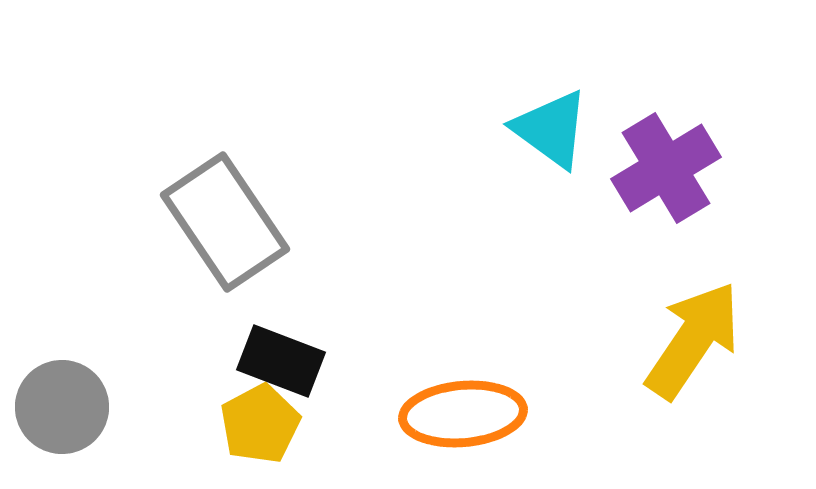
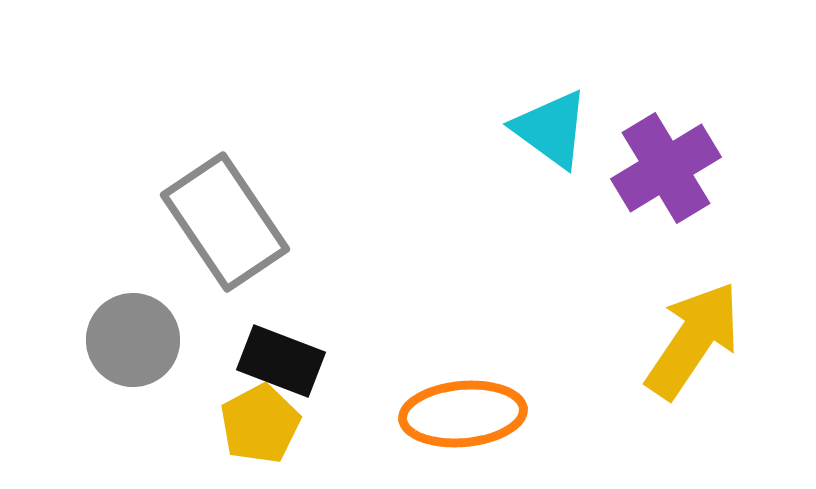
gray circle: moved 71 px right, 67 px up
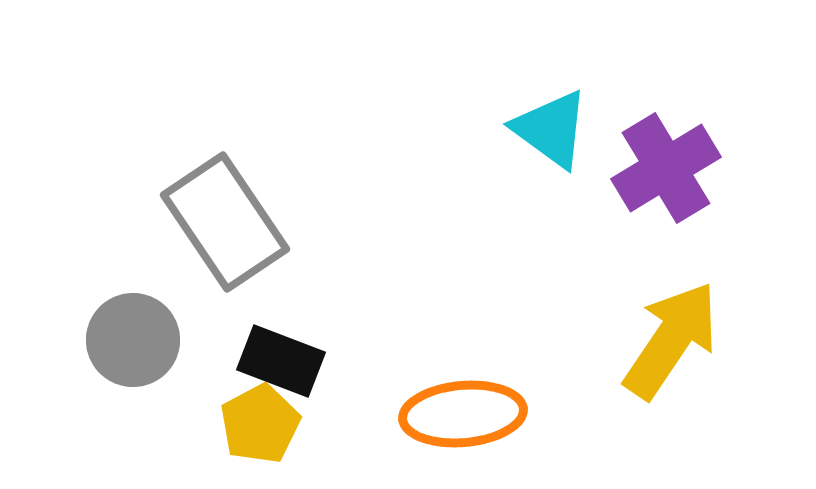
yellow arrow: moved 22 px left
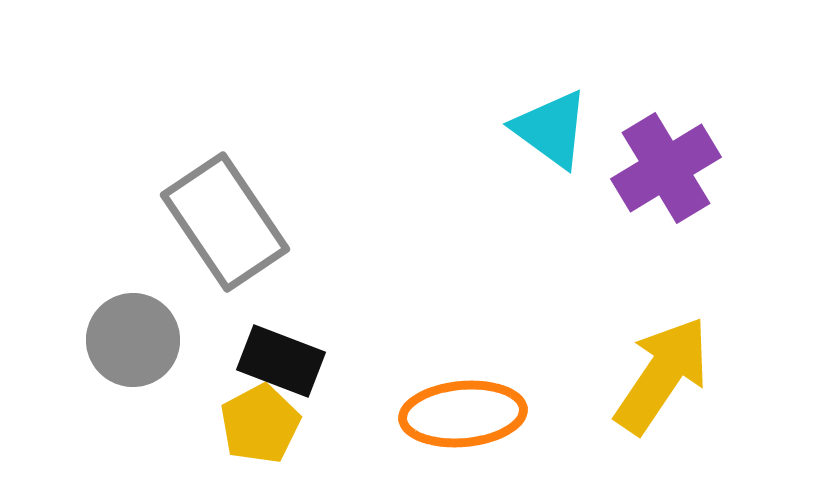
yellow arrow: moved 9 px left, 35 px down
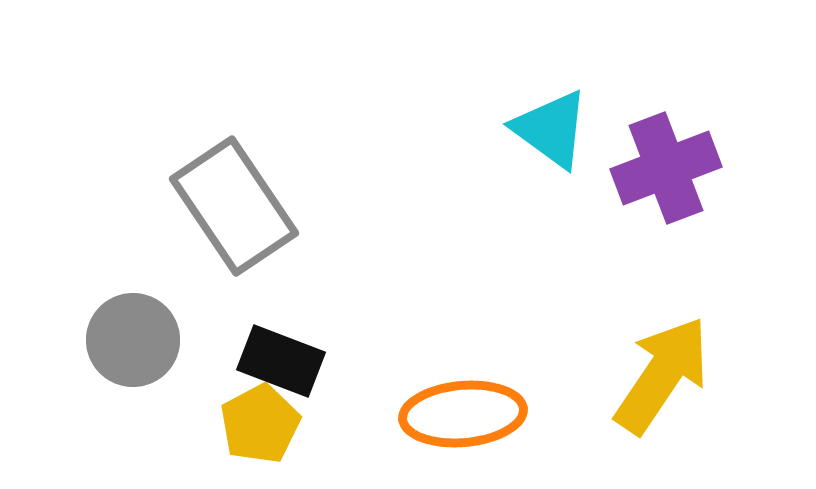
purple cross: rotated 10 degrees clockwise
gray rectangle: moved 9 px right, 16 px up
